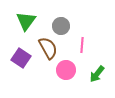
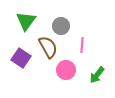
brown semicircle: moved 1 px up
green arrow: moved 1 px down
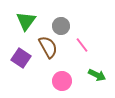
pink line: rotated 42 degrees counterclockwise
pink circle: moved 4 px left, 11 px down
green arrow: rotated 102 degrees counterclockwise
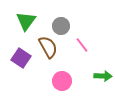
green arrow: moved 6 px right, 1 px down; rotated 24 degrees counterclockwise
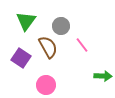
pink circle: moved 16 px left, 4 px down
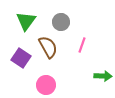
gray circle: moved 4 px up
pink line: rotated 56 degrees clockwise
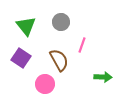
green triangle: moved 5 px down; rotated 15 degrees counterclockwise
brown semicircle: moved 11 px right, 13 px down
green arrow: moved 1 px down
pink circle: moved 1 px left, 1 px up
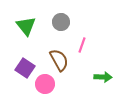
purple square: moved 4 px right, 10 px down
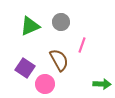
green triangle: moved 4 px right; rotated 45 degrees clockwise
green arrow: moved 1 px left, 7 px down
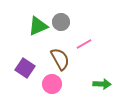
green triangle: moved 8 px right
pink line: moved 2 px right, 1 px up; rotated 42 degrees clockwise
brown semicircle: moved 1 px right, 1 px up
pink circle: moved 7 px right
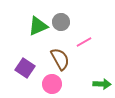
pink line: moved 2 px up
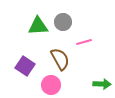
gray circle: moved 2 px right
green triangle: rotated 20 degrees clockwise
pink line: rotated 14 degrees clockwise
purple square: moved 2 px up
pink circle: moved 1 px left, 1 px down
